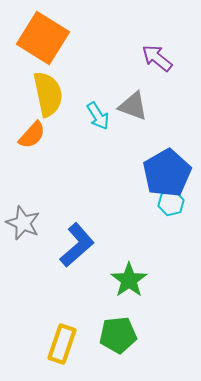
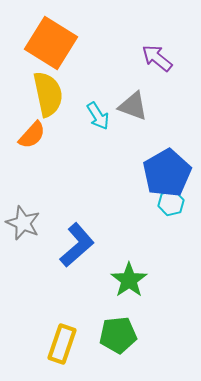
orange square: moved 8 px right, 5 px down
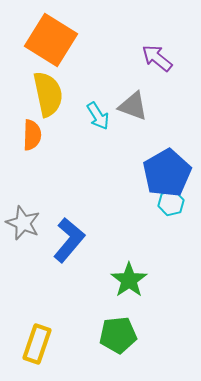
orange square: moved 3 px up
orange semicircle: rotated 40 degrees counterclockwise
blue L-shape: moved 8 px left, 5 px up; rotated 9 degrees counterclockwise
yellow rectangle: moved 25 px left
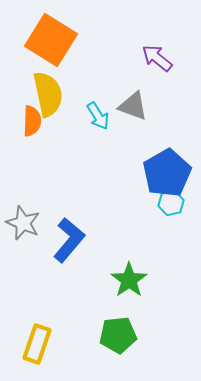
orange semicircle: moved 14 px up
